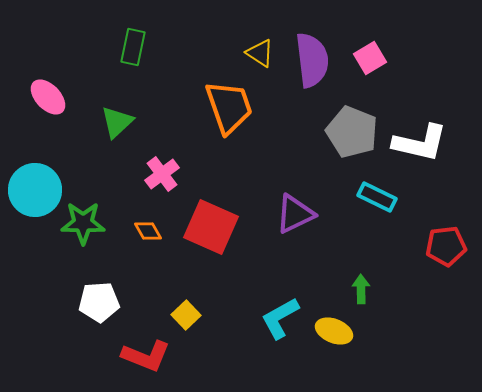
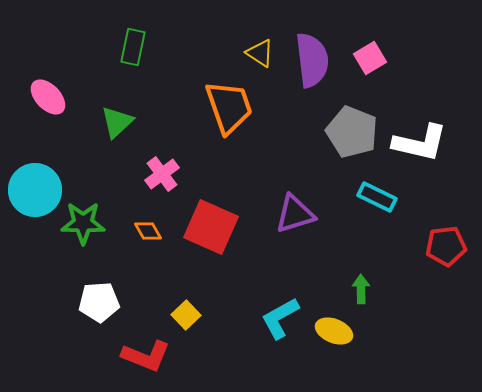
purple triangle: rotated 9 degrees clockwise
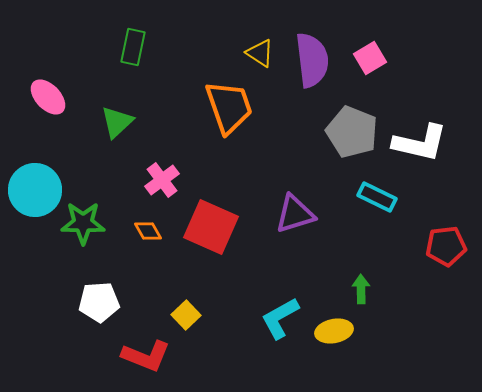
pink cross: moved 6 px down
yellow ellipse: rotated 33 degrees counterclockwise
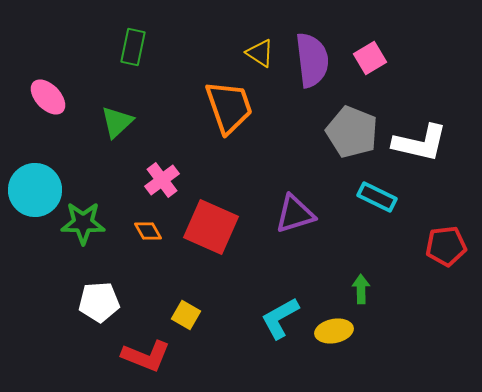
yellow square: rotated 16 degrees counterclockwise
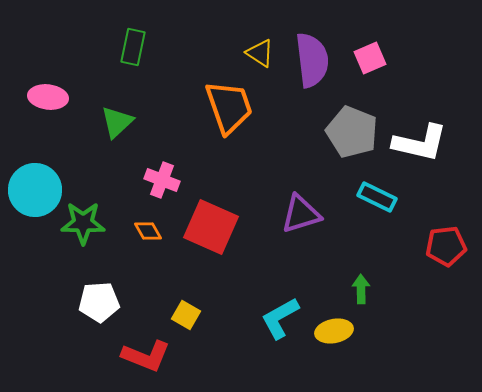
pink square: rotated 8 degrees clockwise
pink ellipse: rotated 39 degrees counterclockwise
pink cross: rotated 32 degrees counterclockwise
purple triangle: moved 6 px right
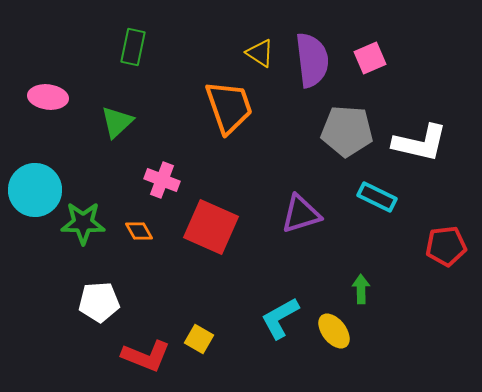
gray pentagon: moved 5 px left, 1 px up; rotated 18 degrees counterclockwise
orange diamond: moved 9 px left
yellow square: moved 13 px right, 24 px down
yellow ellipse: rotated 63 degrees clockwise
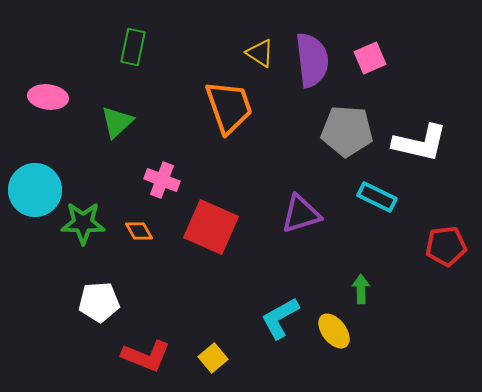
yellow square: moved 14 px right, 19 px down; rotated 20 degrees clockwise
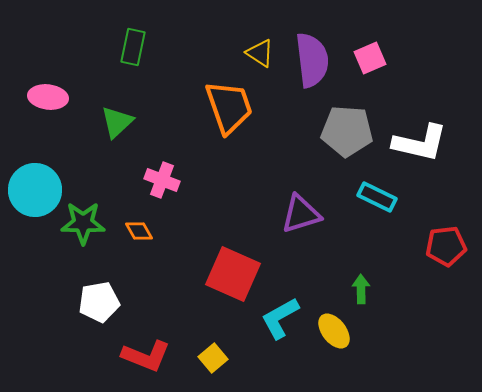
red square: moved 22 px right, 47 px down
white pentagon: rotated 6 degrees counterclockwise
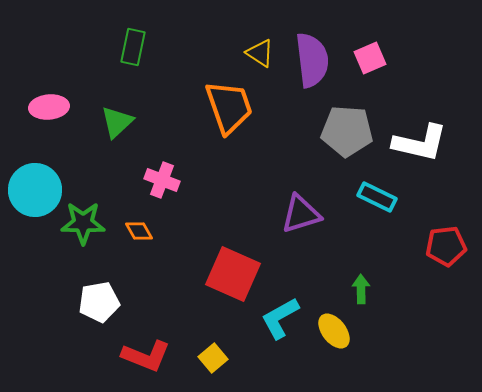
pink ellipse: moved 1 px right, 10 px down; rotated 12 degrees counterclockwise
